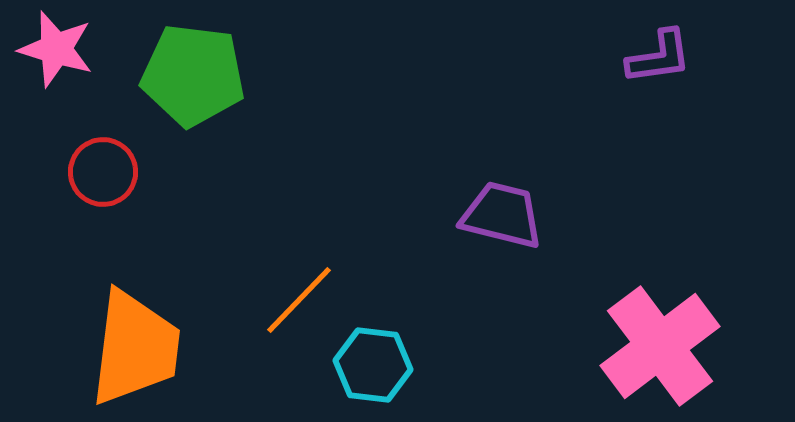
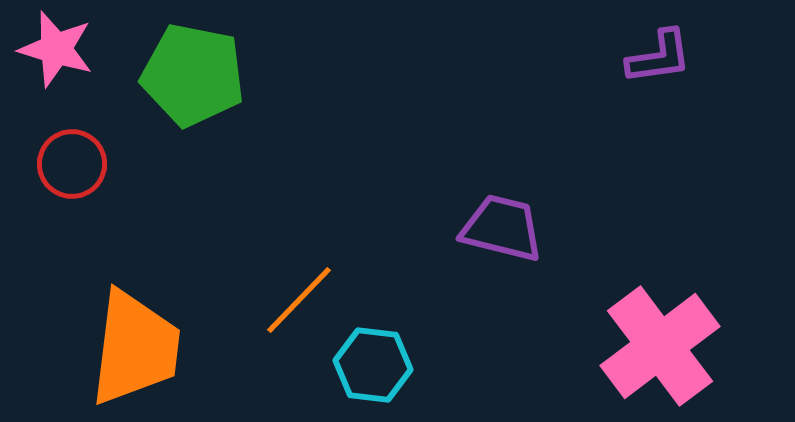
green pentagon: rotated 4 degrees clockwise
red circle: moved 31 px left, 8 px up
purple trapezoid: moved 13 px down
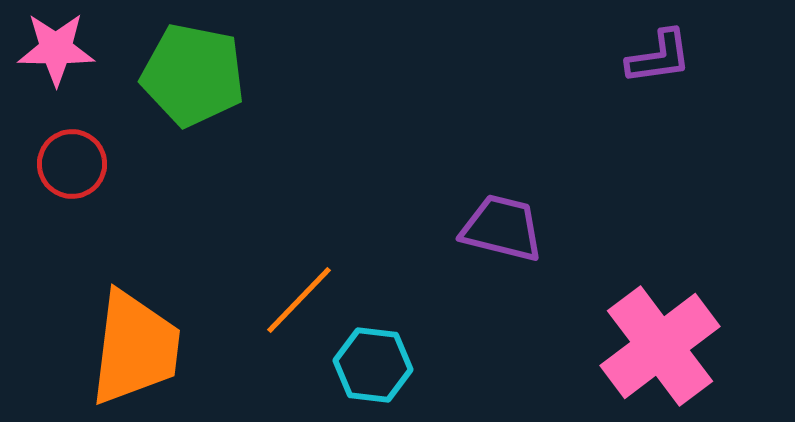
pink star: rotated 16 degrees counterclockwise
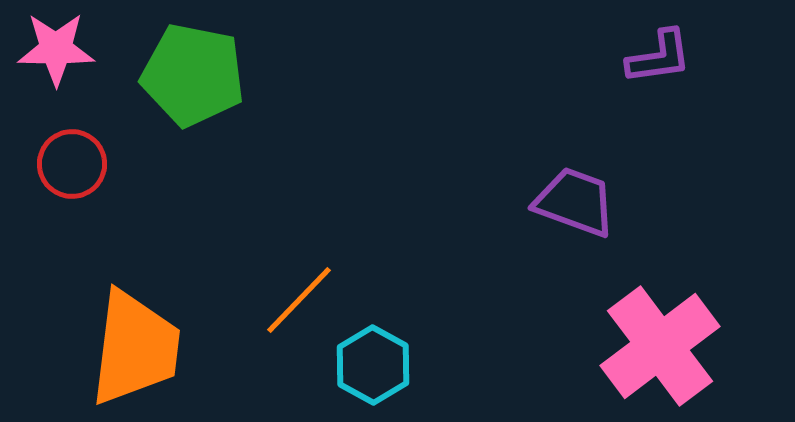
purple trapezoid: moved 73 px right, 26 px up; rotated 6 degrees clockwise
cyan hexagon: rotated 22 degrees clockwise
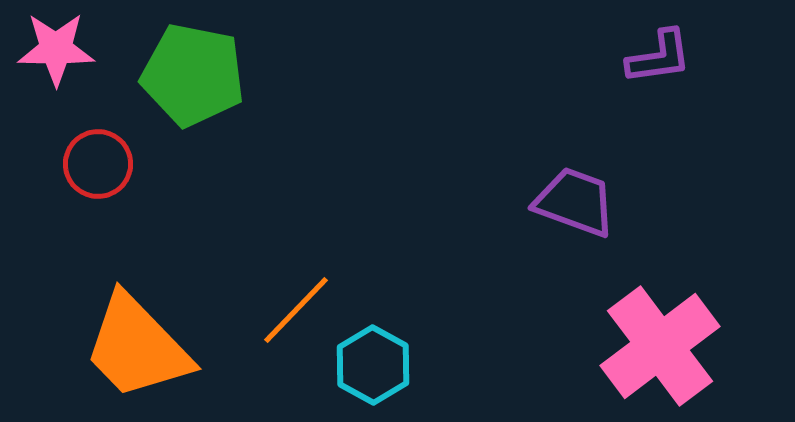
red circle: moved 26 px right
orange line: moved 3 px left, 10 px down
orange trapezoid: moved 2 px right, 1 px up; rotated 129 degrees clockwise
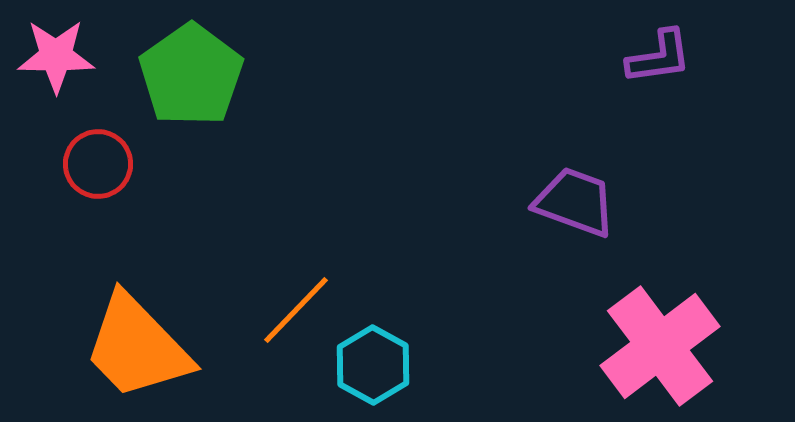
pink star: moved 7 px down
green pentagon: moved 2 px left; rotated 26 degrees clockwise
